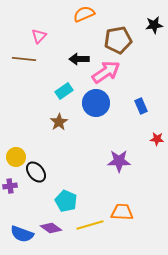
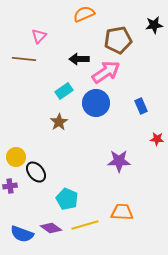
cyan pentagon: moved 1 px right, 2 px up
yellow line: moved 5 px left
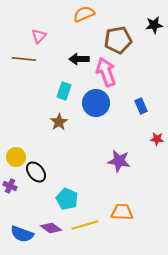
pink arrow: rotated 76 degrees counterclockwise
cyan rectangle: rotated 36 degrees counterclockwise
purple star: rotated 10 degrees clockwise
purple cross: rotated 32 degrees clockwise
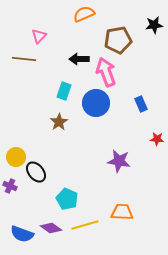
blue rectangle: moved 2 px up
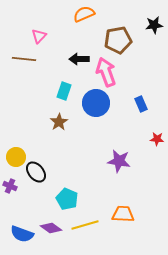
orange trapezoid: moved 1 px right, 2 px down
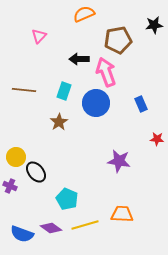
brown line: moved 31 px down
orange trapezoid: moved 1 px left
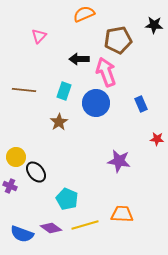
black star: rotated 12 degrees clockwise
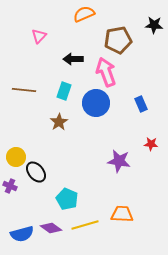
black arrow: moved 6 px left
red star: moved 6 px left, 5 px down
blue semicircle: rotated 35 degrees counterclockwise
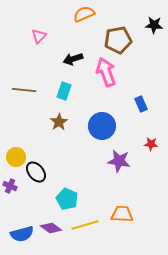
black arrow: rotated 18 degrees counterclockwise
blue circle: moved 6 px right, 23 px down
